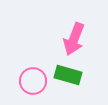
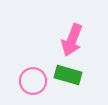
pink arrow: moved 2 px left, 1 px down
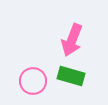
green rectangle: moved 3 px right, 1 px down
